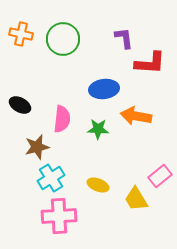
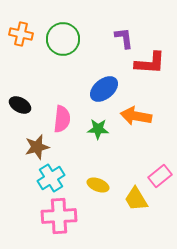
blue ellipse: rotated 32 degrees counterclockwise
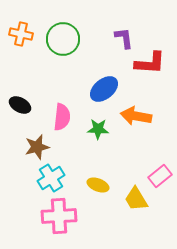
pink semicircle: moved 2 px up
